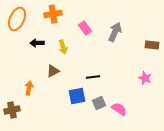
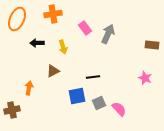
gray arrow: moved 7 px left, 2 px down
pink semicircle: rotated 14 degrees clockwise
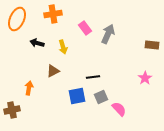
black arrow: rotated 16 degrees clockwise
pink star: rotated 16 degrees clockwise
gray square: moved 2 px right, 6 px up
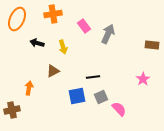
pink rectangle: moved 1 px left, 2 px up
pink star: moved 2 px left, 1 px down
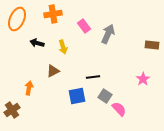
gray square: moved 4 px right, 1 px up; rotated 32 degrees counterclockwise
brown cross: rotated 21 degrees counterclockwise
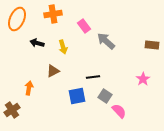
gray arrow: moved 2 px left, 7 px down; rotated 72 degrees counterclockwise
pink semicircle: moved 2 px down
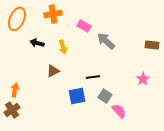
pink rectangle: rotated 24 degrees counterclockwise
orange arrow: moved 14 px left, 2 px down
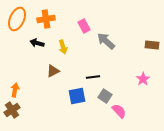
orange cross: moved 7 px left, 5 px down
pink rectangle: rotated 32 degrees clockwise
